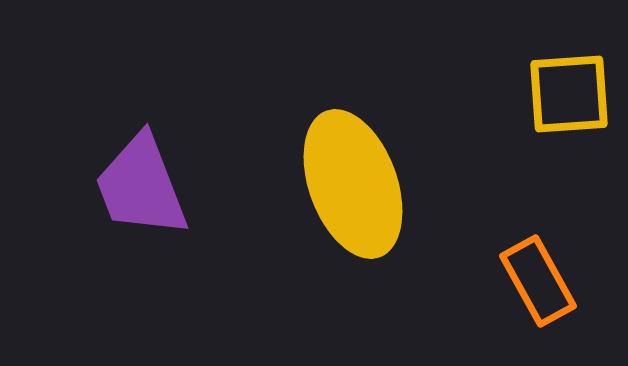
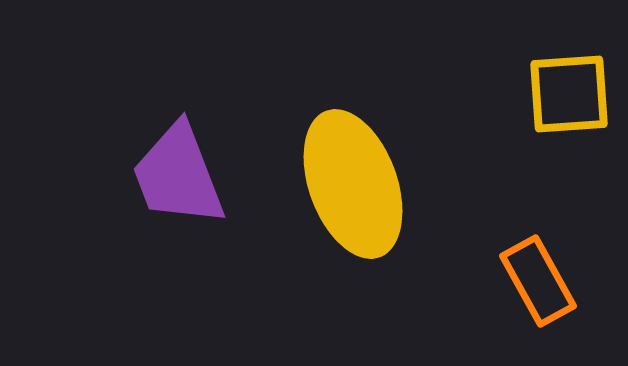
purple trapezoid: moved 37 px right, 11 px up
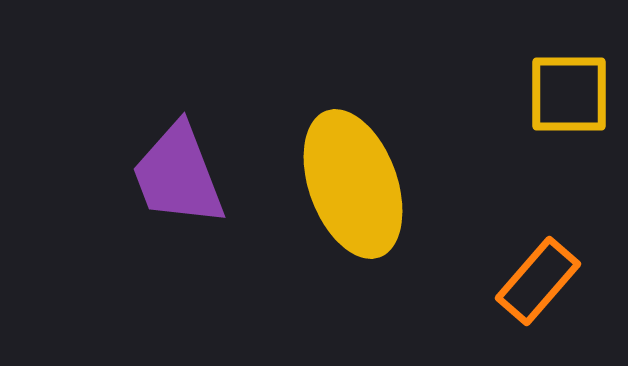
yellow square: rotated 4 degrees clockwise
orange rectangle: rotated 70 degrees clockwise
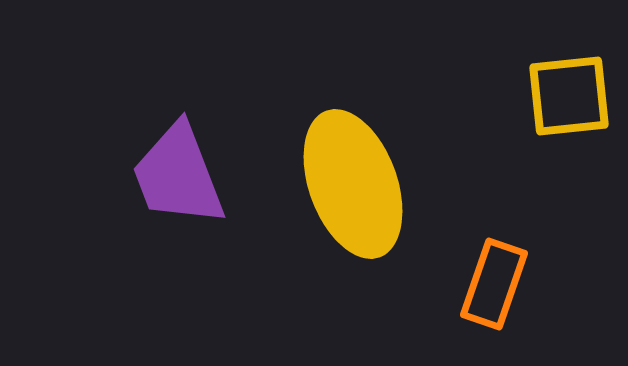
yellow square: moved 2 px down; rotated 6 degrees counterclockwise
orange rectangle: moved 44 px left, 3 px down; rotated 22 degrees counterclockwise
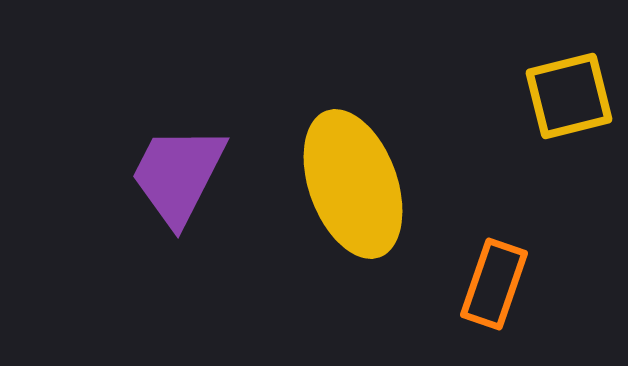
yellow square: rotated 8 degrees counterclockwise
purple trapezoid: rotated 48 degrees clockwise
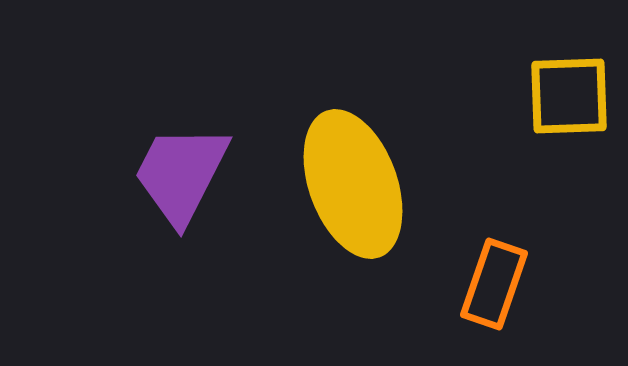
yellow square: rotated 12 degrees clockwise
purple trapezoid: moved 3 px right, 1 px up
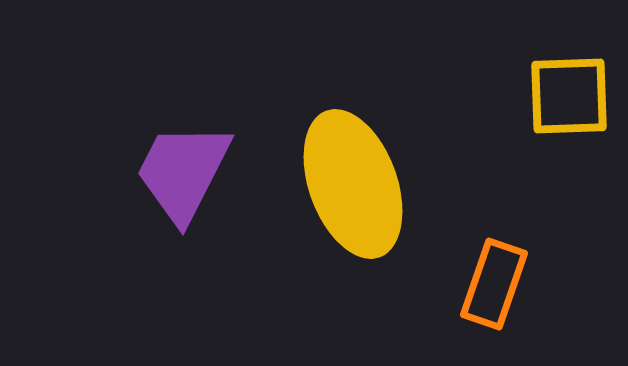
purple trapezoid: moved 2 px right, 2 px up
